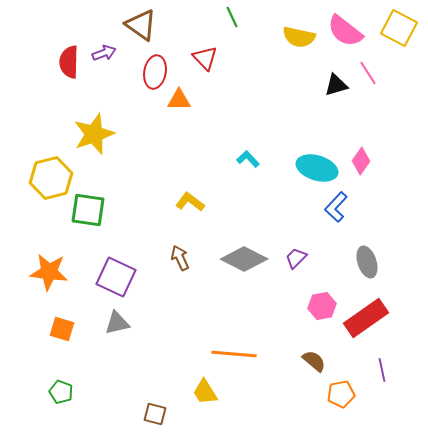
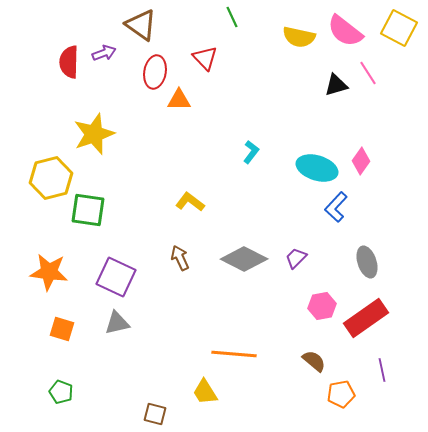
cyan L-shape: moved 3 px right, 7 px up; rotated 80 degrees clockwise
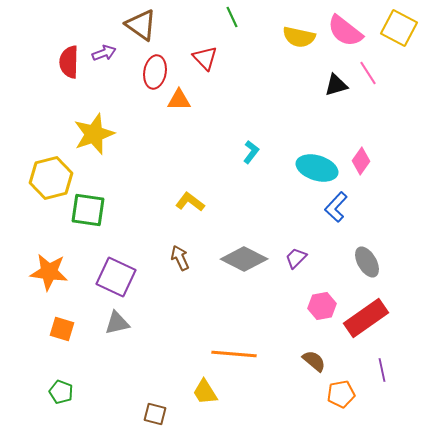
gray ellipse: rotated 12 degrees counterclockwise
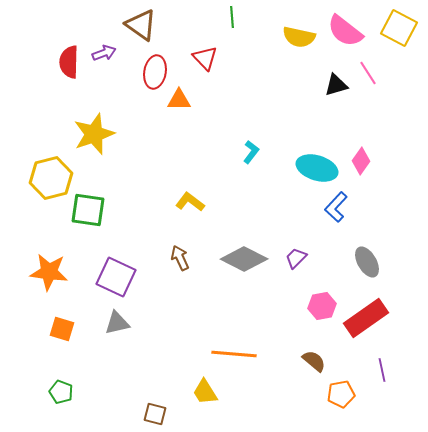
green line: rotated 20 degrees clockwise
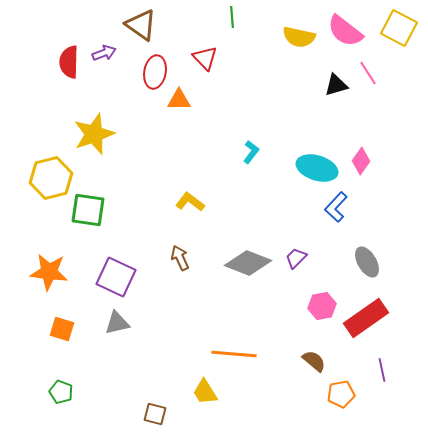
gray diamond: moved 4 px right, 4 px down; rotated 6 degrees counterclockwise
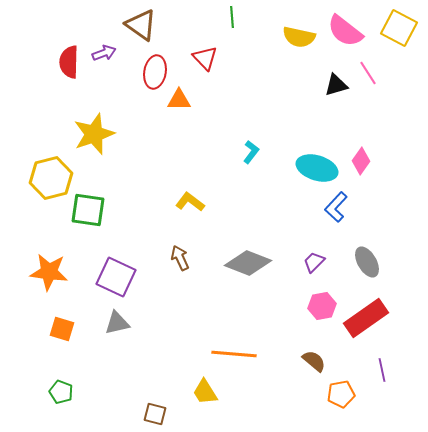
purple trapezoid: moved 18 px right, 4 px down
